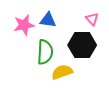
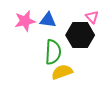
pink triangle: moved 2 px up
pink star: moved 1 px right, 4 px up
black hexagon: moved 2 px left, 10 px up
green semicircle: moved 8 px right
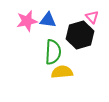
pink star: moved 2 px right
black hexagon: rotated 16 degrees counterclockwise
yellow semicircle: rotated 15 degrees clockwise
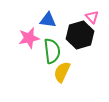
pink star: moved 2 px right, 17 px down
green semicircle: moved 1 px left, 1 px up; rotated 10 degrees counterclockwise
yellow semicircle: rotated 60 degrees counterclockwise
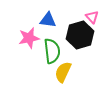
yellow semicircle: moved 1 px right
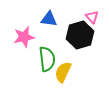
blue triangle: moved 1 px right, 1 px up
pink star: moved 5 px left, 1 px up
green semicircle: moved 5 px left, 8 px down
